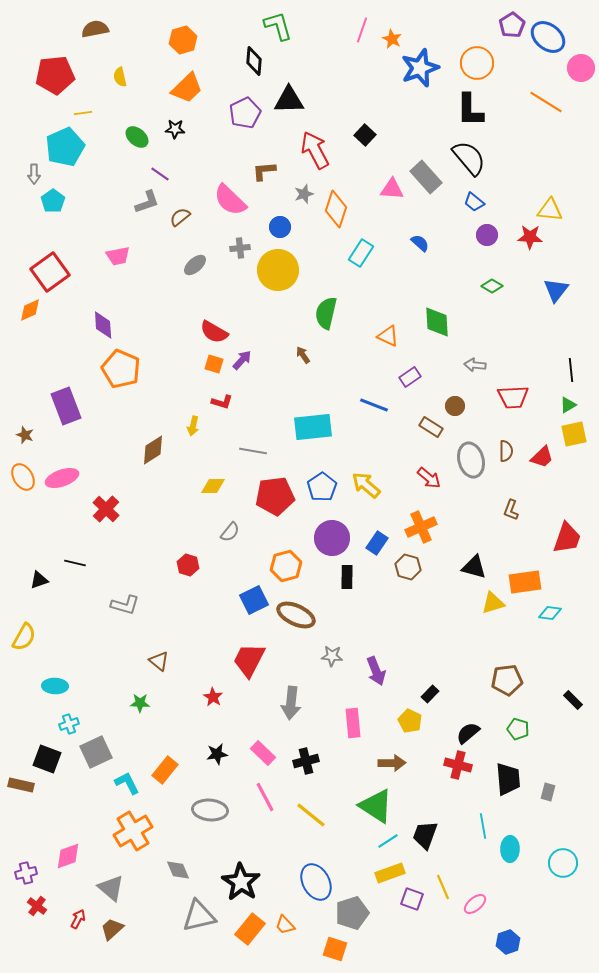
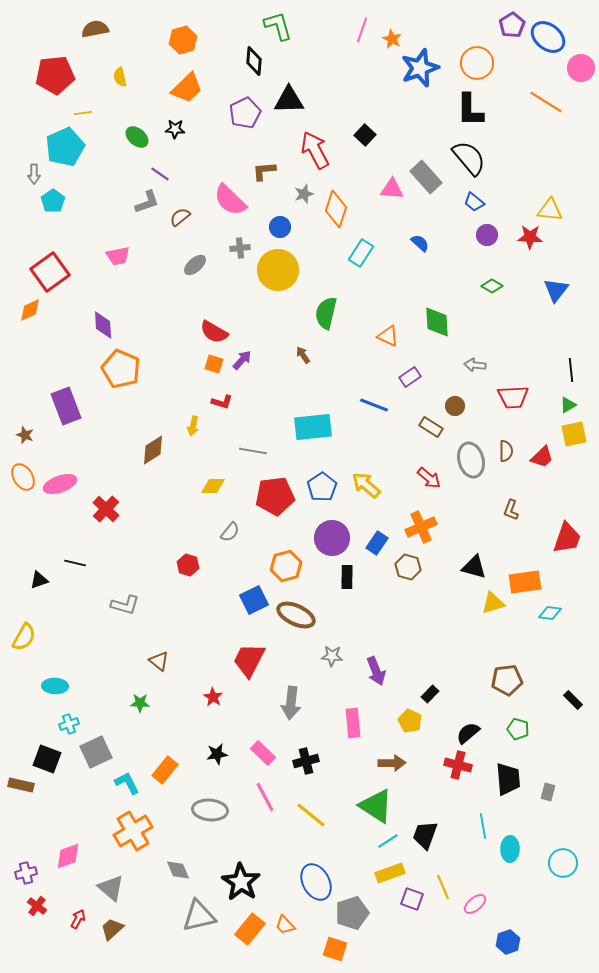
pink ellipse at (62, 478): moved 2 px left, 6 px down
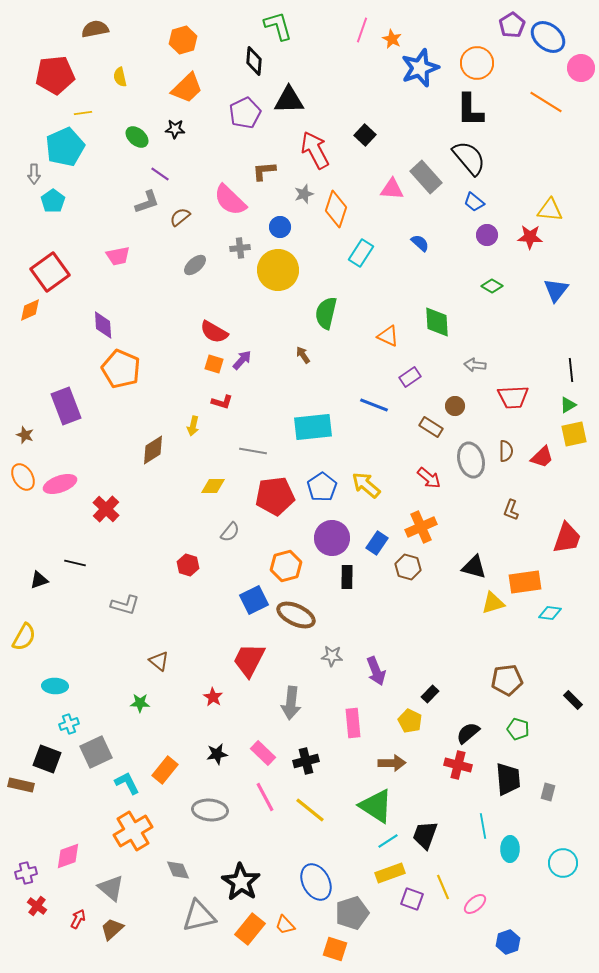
yellow line at (311, 815): moved 1 px left, 5 px up
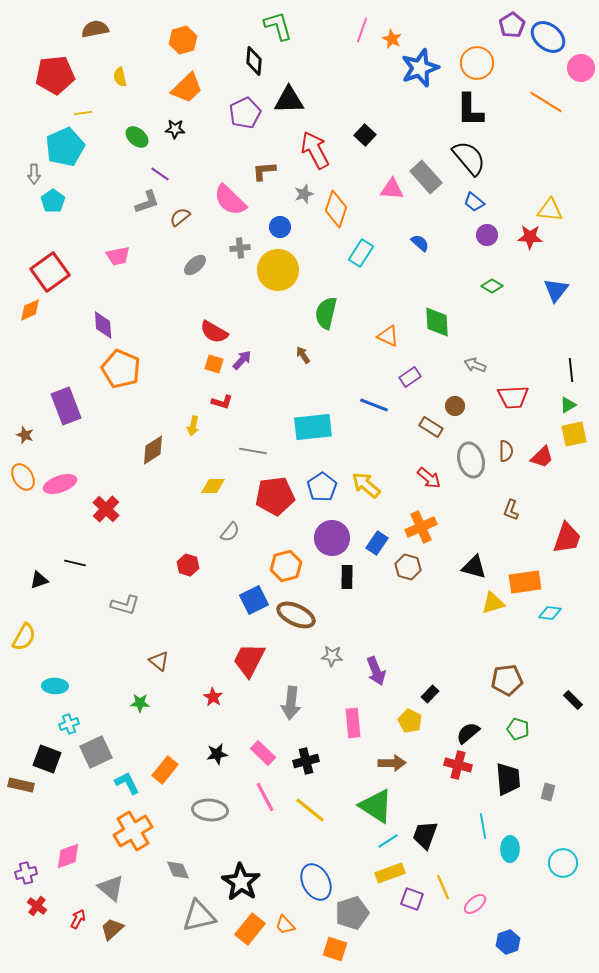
gray arrow at (475, 365): rotated 15 degrees clockwise
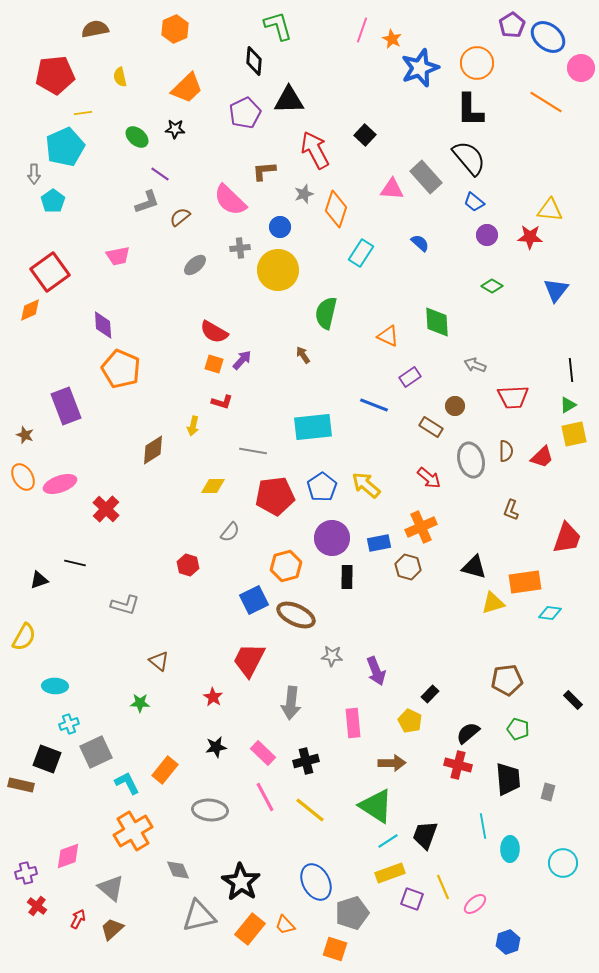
orange hexagon at (183, 40): moved 8 px left, 11 px up; rotated 8 degrees counterclockwise
blue rectangle at (377, 543): moved 2 px right; rotated 45 degrees clockwise
black star at (217, 754): moved 1 px left, 7 px up
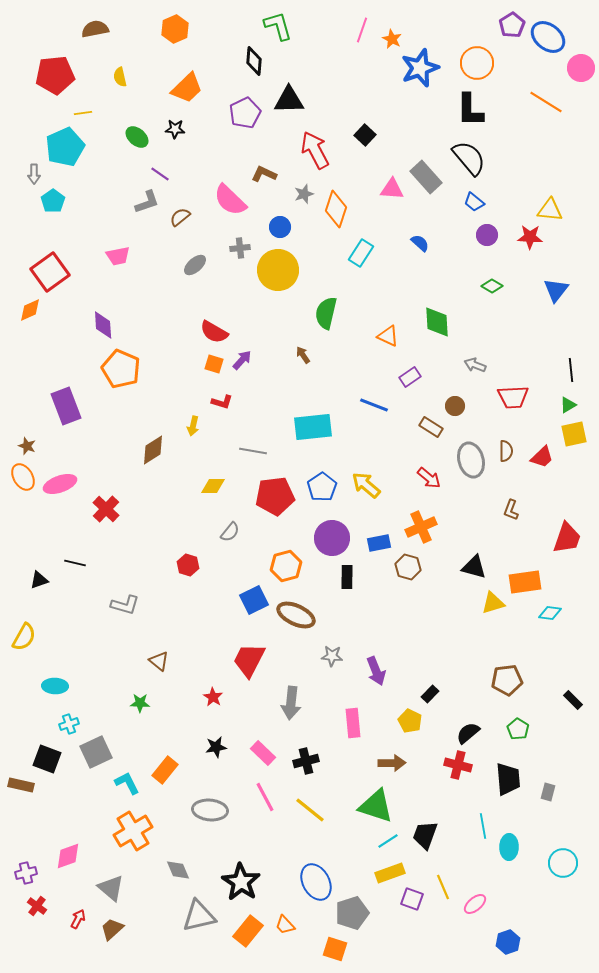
brown L-shape at (264, 171): moved 3 px down; rotated 30 degrees clockwise
brown star at (25, 435): moved 2 px right, 11 px down
green pentagon at (518, 729): rotated 15 degrees clockwise
green triangle at (376, 806): rotated 15 degrees counterclockwise
cyan ellipse at (510, 849): moved 1 px left, 2 px up
orange rectangle at (250, 929): moved 2 px left, 2 px down
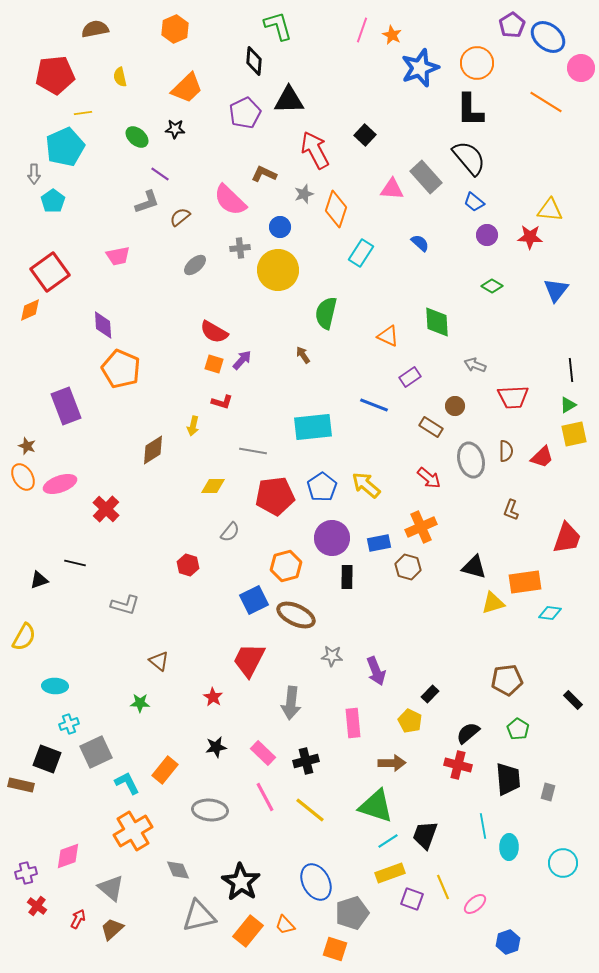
orange star at (392, 39): moved 4 px up
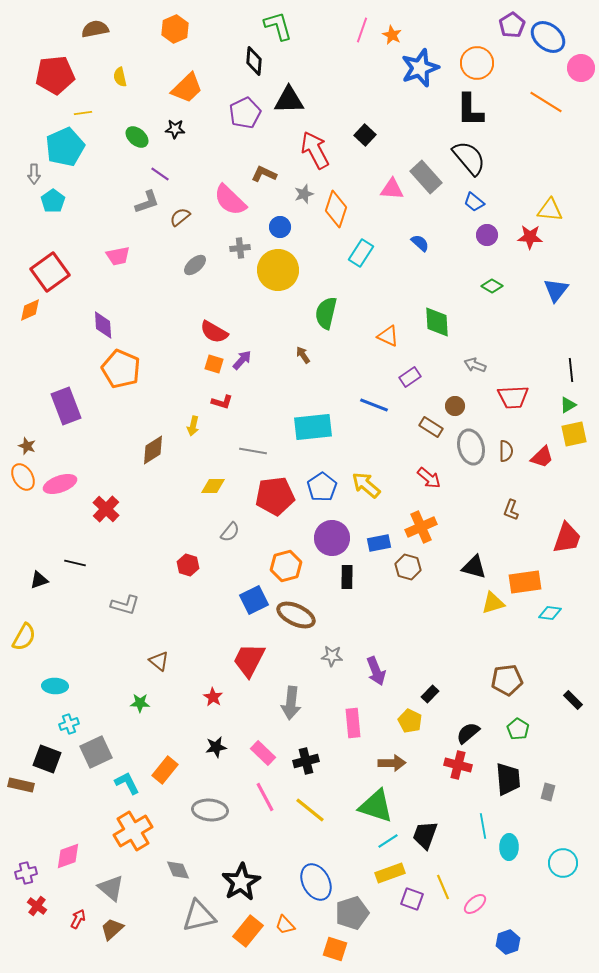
gray ellipse at (471, 460): moved 13 px up
black star at (241, 882): rotated 9 degrees clockwise
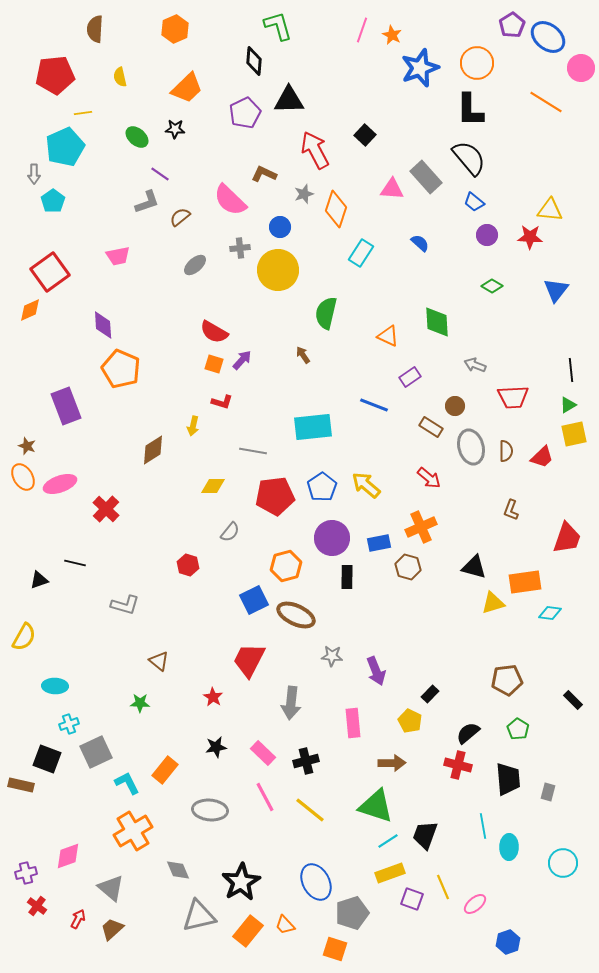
brown semicircle at (95, 29): rotated 76 degrees counterclockwise
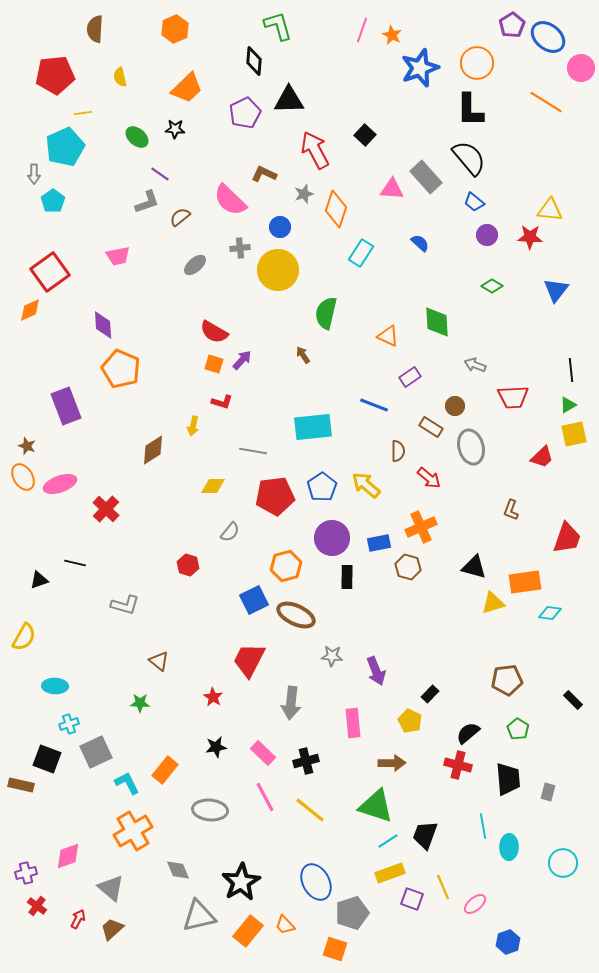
brown semicircle at (506, 451): moved 108 px left
